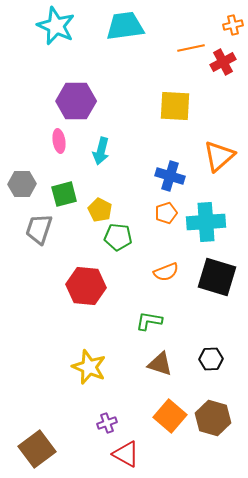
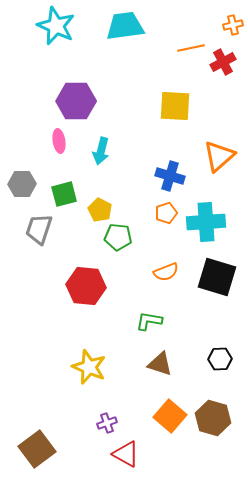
black hexagon: moved 9 px right
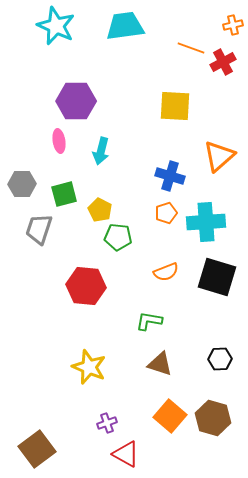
orange line: rotated 32 degrees clockwise
